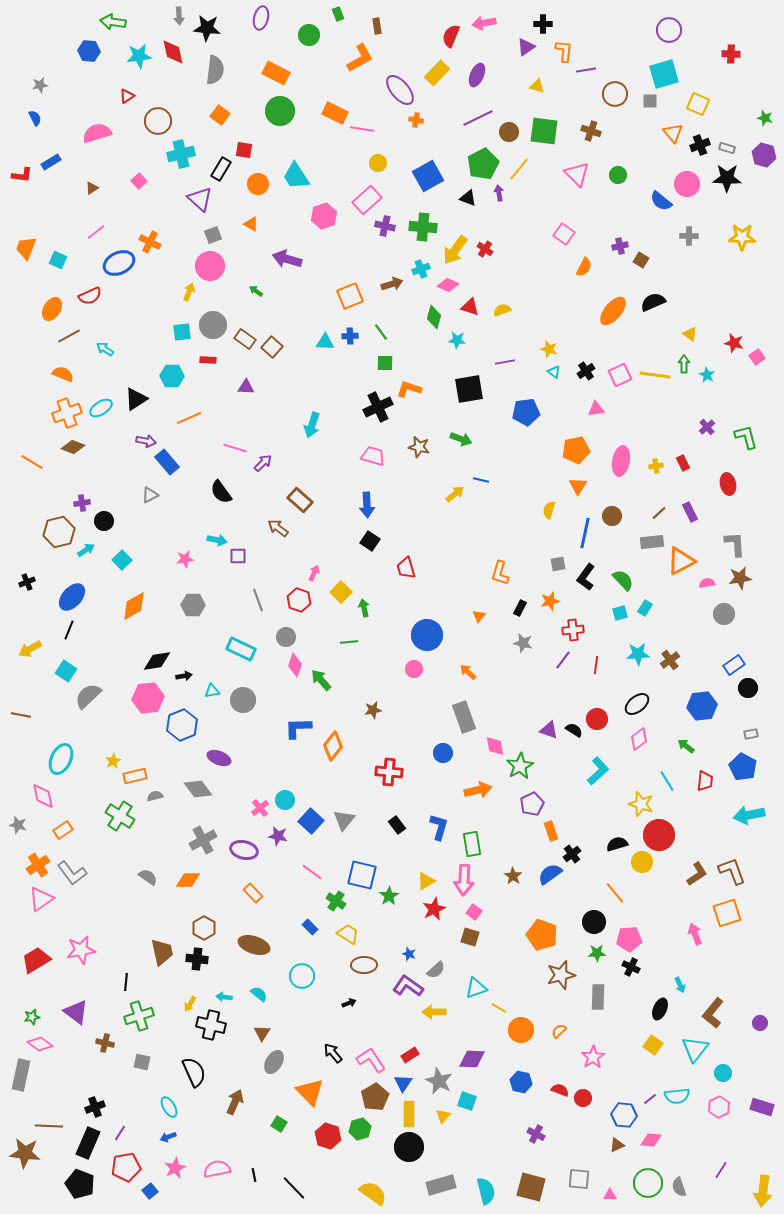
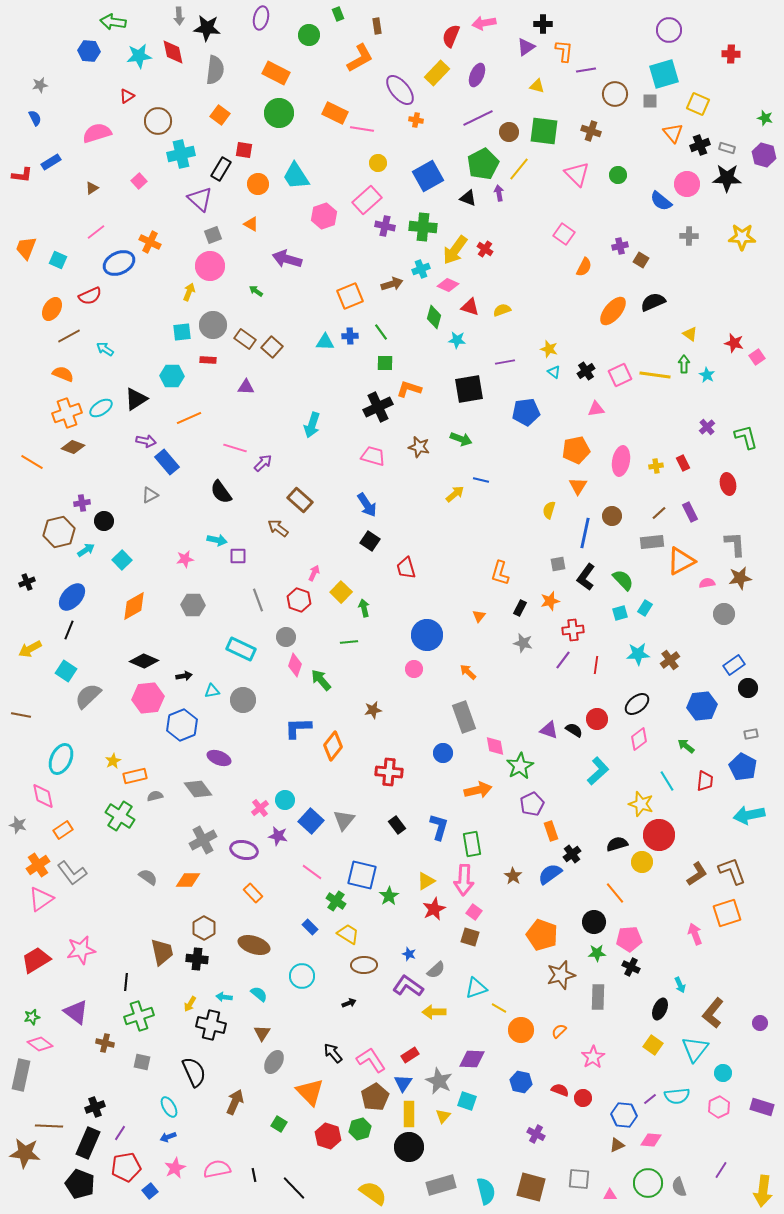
green circle at (280, 111): moved 1 px left, 2 px down
blue arrow at (367, 505): rotated 30 degrees counterclockwise
black diamond at (157, 661): moved 13 px left; rotated 32 degrees clockwise
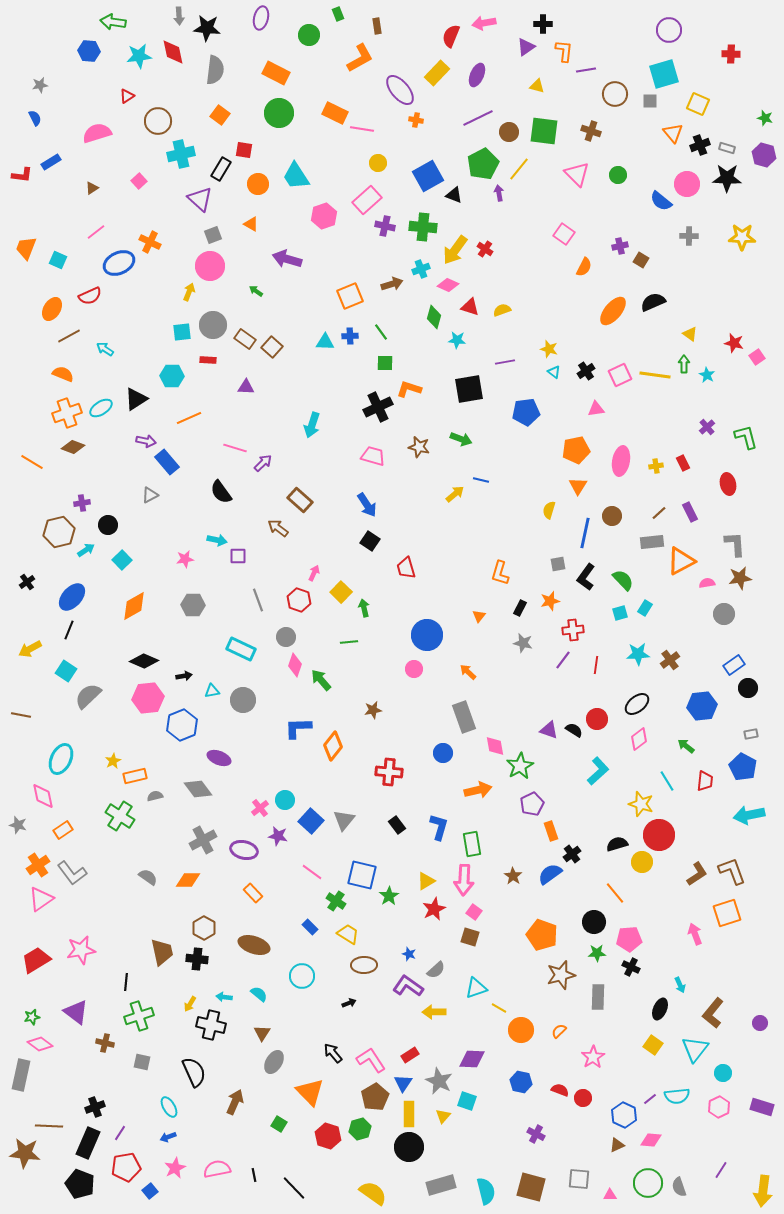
black triangle at (468, 198): moved 14 px left, 3 px up
black circle at (104, 521): moved 4 px right, 4 px down
black cross at (27, 582): rotated 14 degrees counterclockwise
blue hexagon at (624, 1115): rotated 20 degrees clockwise
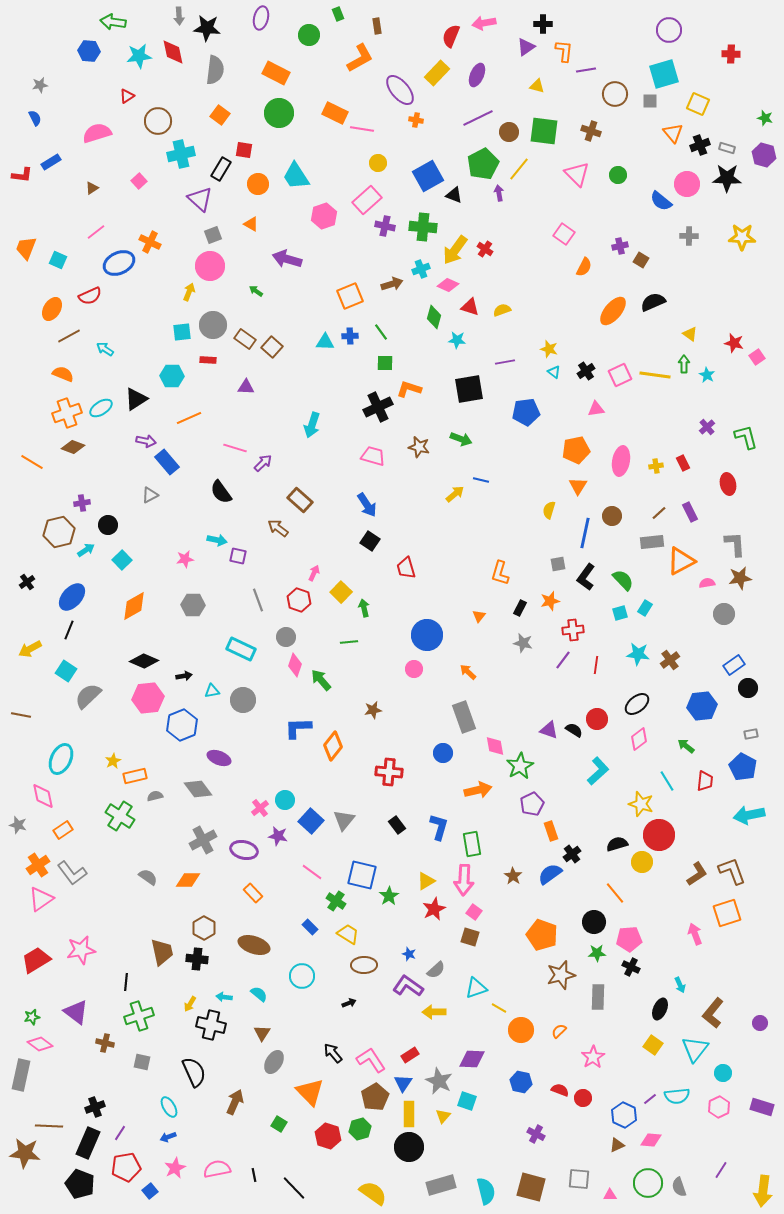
purple square at (238, 556): rotated 12 degrees clockwise
cyan star at (638, 654): rotated 10 degrees clockwise
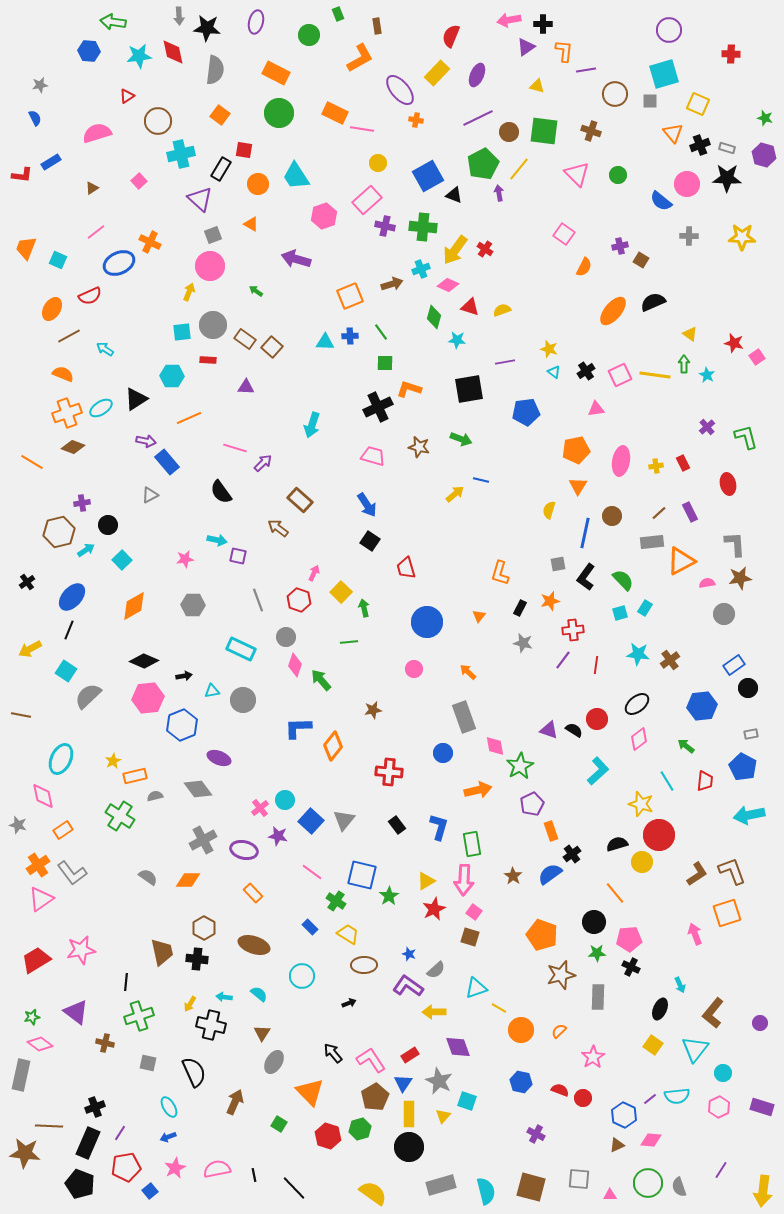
purple ellipse at (261, 18): moved 5 px left, 4 px down
pink arrow at (484, 23): moved 25 px right, 3 px up
purple arrow at (287, 259): moved 9 px right
blue circle at (427, 635): moved 13 px up
purple diamond at (472, 1059): moved 14 px left, 12 px up; rotated 68 degrees clockwise
gray square at (142, 1062): moved 6 px right, 1 px down
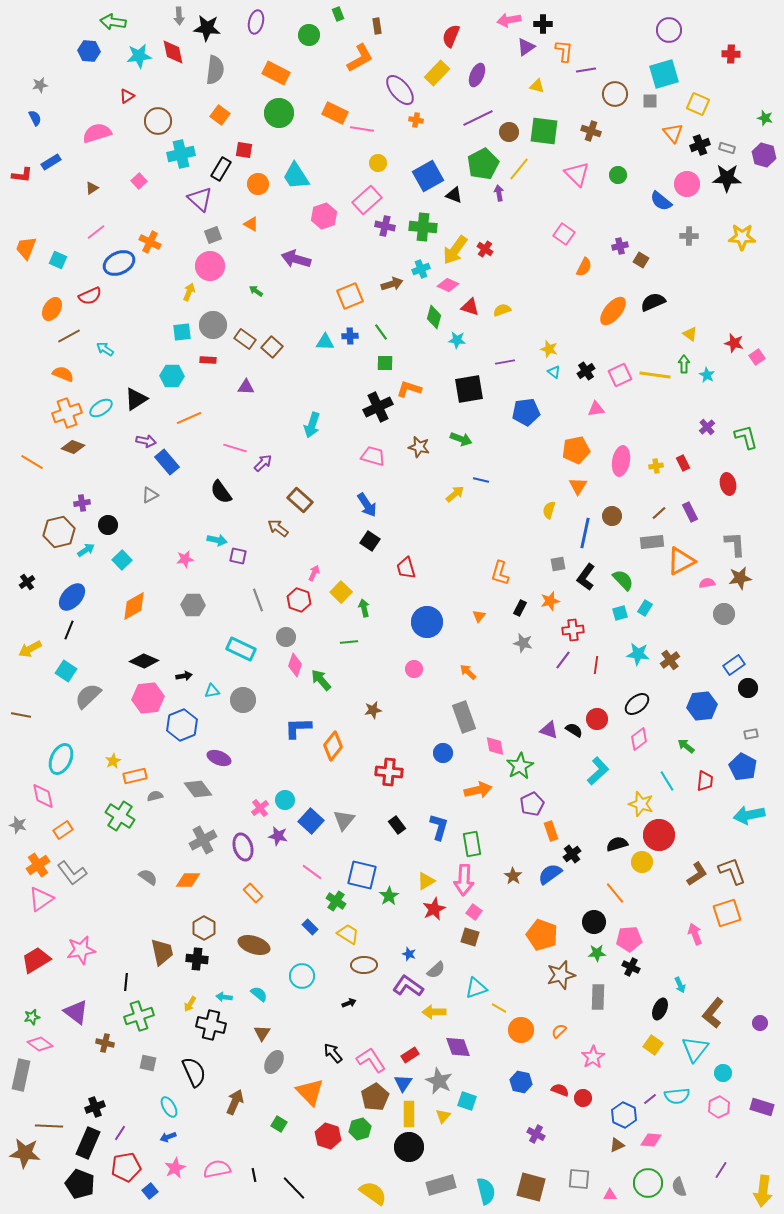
purple ellipse at (244, 850): moved 1 px left, 3 px up; rotated 60 degrees clockwise
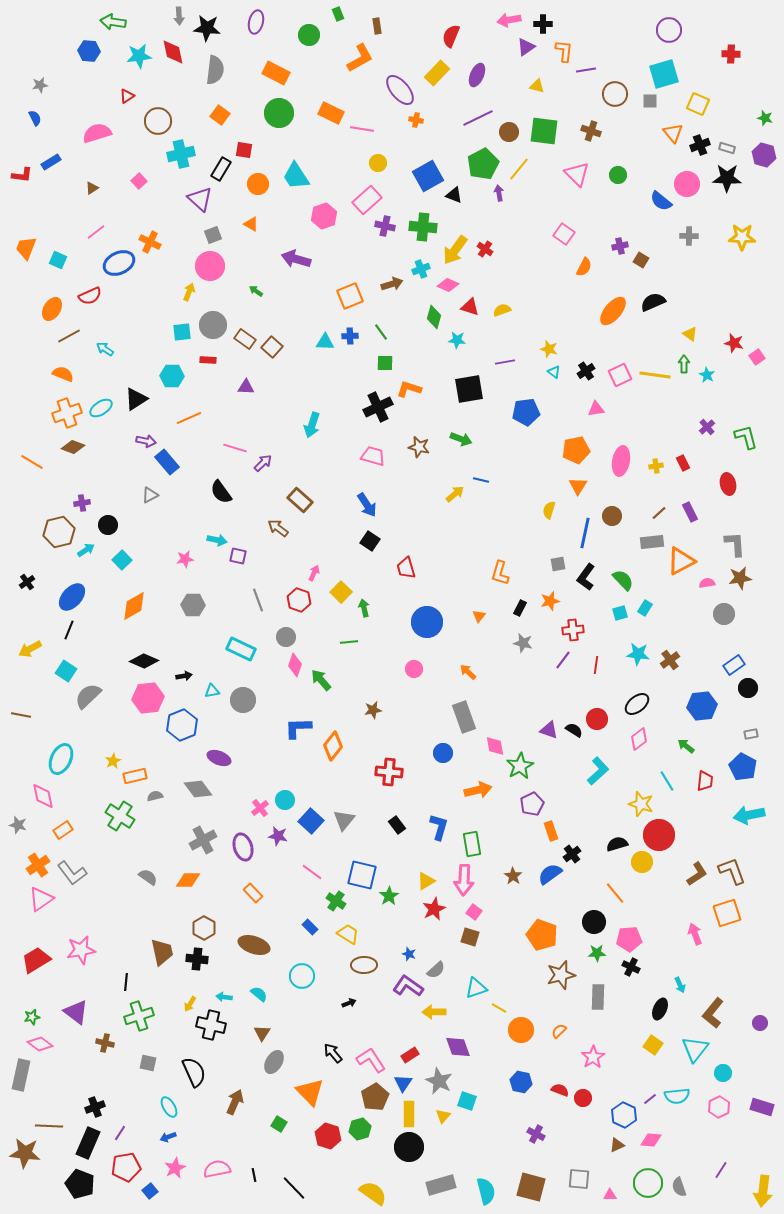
orange rectangle at (335, 113): moved 4 px left
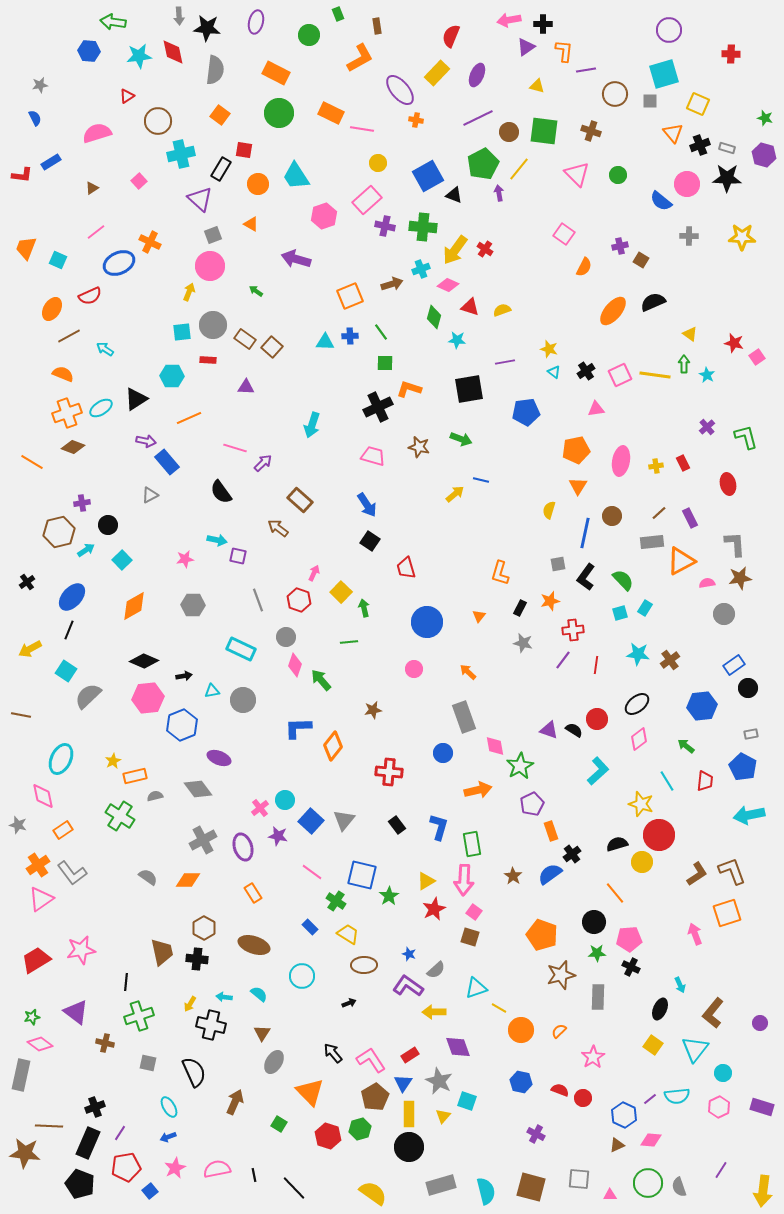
purple rectangle at (690, 512): moved 6 px down
orange rectangle at (253, 893): rotated 12 degrees clockwise
